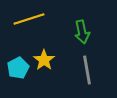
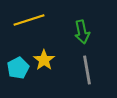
yellow line: moved 1 px down
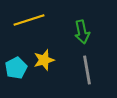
yellow star: rotated 20 degrees clockwise
cyan pentagon: moved 2 px left
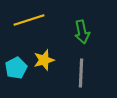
gray line: moved 6 px left, 3 px down; rotated 12 degrees clockwise
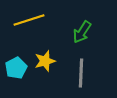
green arrow: rotated 45 degrees clockwise
yellow star: moved 1 px right, 1 px down
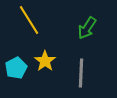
yellow line: rotated 76 degrees clockwise
green arrow: moved 5 px right, 4 px up
yellow star: rotated 20 degrees counterclockwise
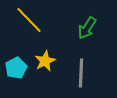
yellow line: rotated 12 degrees counterclockwise
yellow star: rotated 10 degrees clockwise
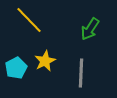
green arrow: moved 3 px right, 1 px down
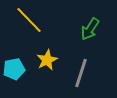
yellow star: moved 2 px right, 1 px up
cyan pentagon: moved 2 px left, 1 px down; rotated 15 degrees clockwise
gray line: rotated 16 degrees clockwise
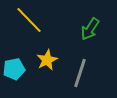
gray line: moved 1 px left
